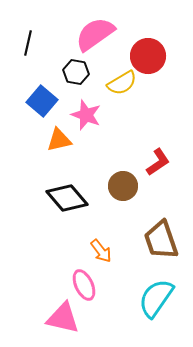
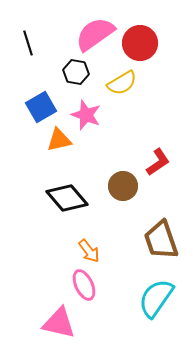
black line: rotated 30 degrees counterclockwise
red circle: moved 8 px left, 13 px up
blue square: moved 1 px left, 6 px down; rotated 20 degrees clockwise
orange arrow: moved 12 px left
pink triangle: moved 4 px left, 5 px down
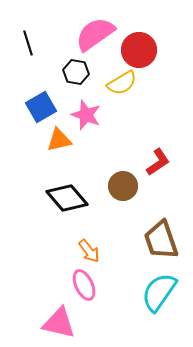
red circle: moved 1 px left, 7 px down
cyan semicircle: moved 3 px right, 6 px up
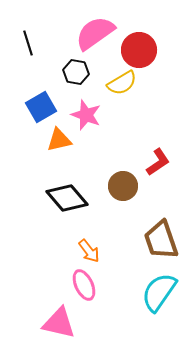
pink semicircle: moved 1 px up
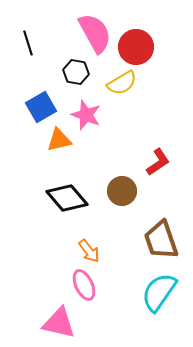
pink semicircle: rotated 96 degrees clockwise
red circle: moved 3 px left, 3 px up
brown circle: moved 1 px left, 5 px down
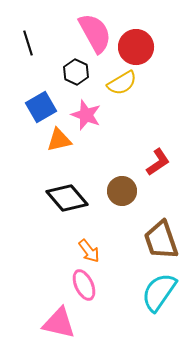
black hexagon: rotated 15 degrees clockwise
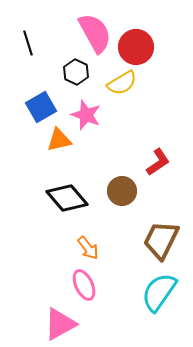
brown trapezoid: rotated 45 degrees clockwise
orange arrow: moved 1 px left, 3 px up
pink triangle: moved 1 px right, 1 px down; rotated 42 degrees counterclockwise
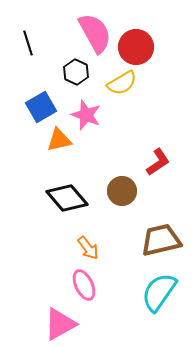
brown trapezoid: rotated 51 degrees clockwise
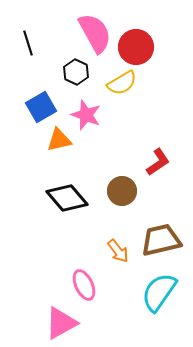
orange arrow: moved 30 px right, 3 px down
pink triangle: moved 1 px right, 1 px up
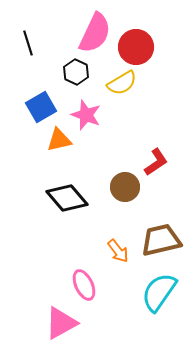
pink semicircle: rotated 54 degrees clockwise
red L-shape: moved 2 px left
brown circle: moved 3 px right, 4 px up
